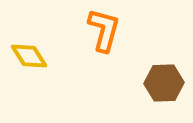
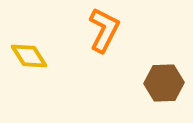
orange L-shape: rotated 12 degrees clockwise
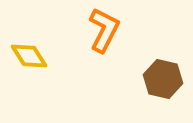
brown hexagon: moved 1 px left, 4 px up; rotated 15 degrees clockwise
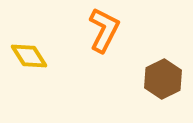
brown hexagon: rotated 21 degrees clockwise
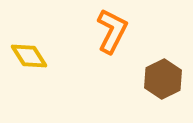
orange L-shape: moved 8 px right, 1 px down
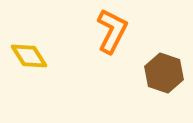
brown hexagon: moved 1 px right, 6 px up; rotated 15 degrees counterclockwise
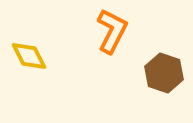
yellow diamond: rotated 6 degrees clockwise
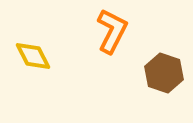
yellow diamond: moved 4 px right
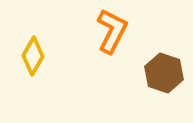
yellow diamond: rotated 57 degrees clockwise
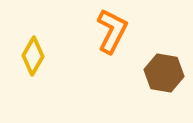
brown hexagon: rotated 9 degrees counterclockwise
